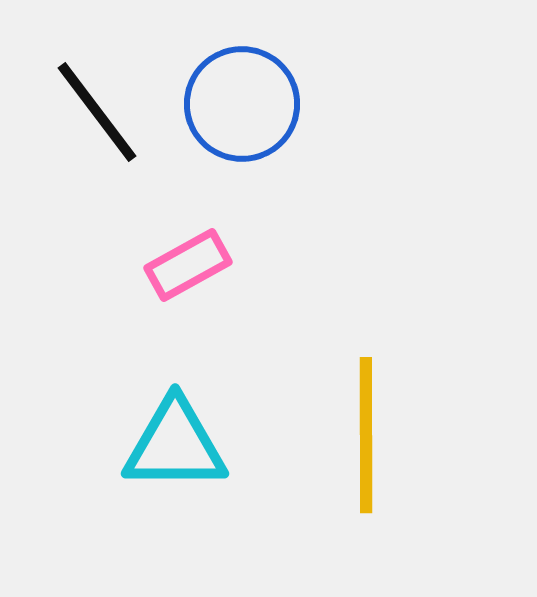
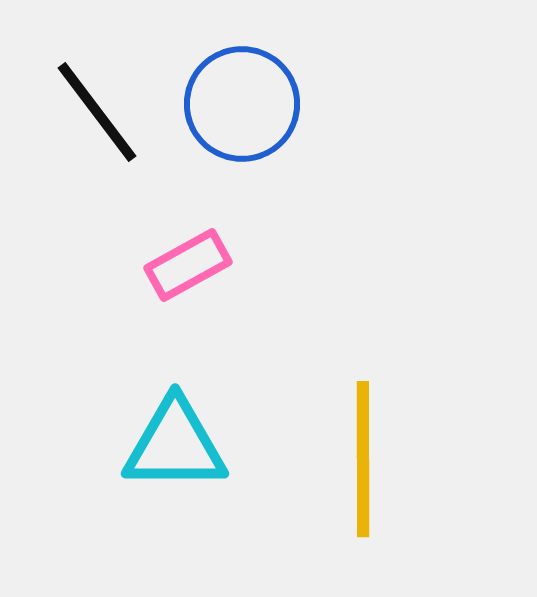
yellow line: moved 3 px left, 24 px down
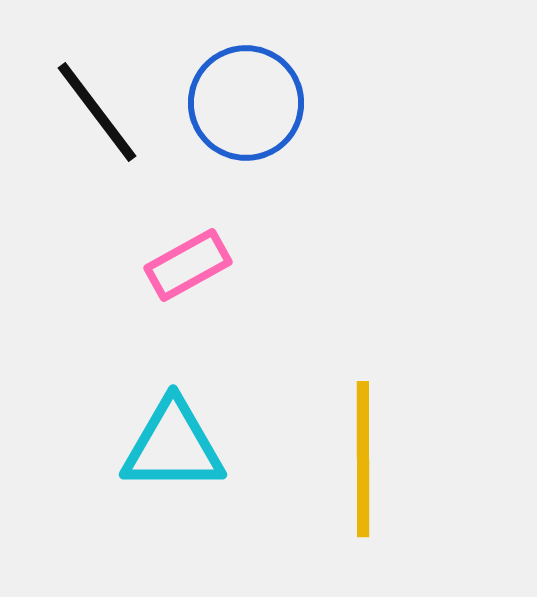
blue circle: moved 4 px right, 1 px up
cyan triangle: moved 2 px left, 1 px down
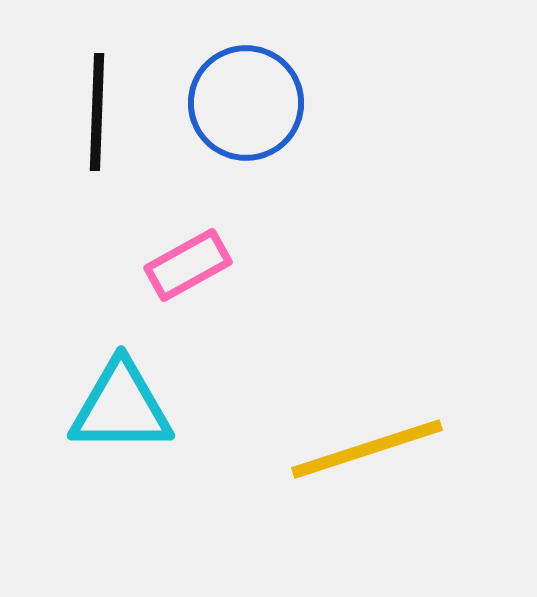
black line: rotated 39 degrees clockwise
cyan triangle: moved 52 px left, 39 px up
yellow line: moved 4 px right, 10 px up; rotated 72 degrees clockwise
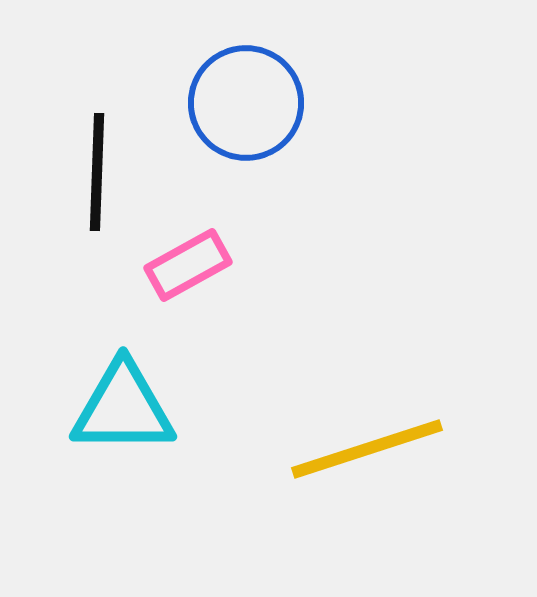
black line: moved 60 px down
cyan triangle: moved 2 px right, 1 px down
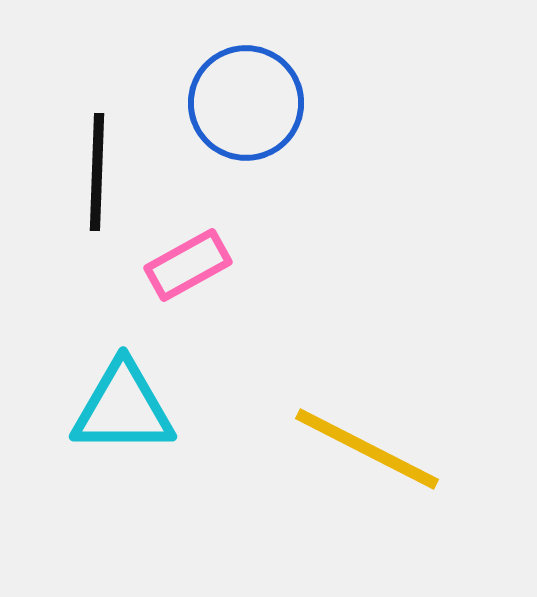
yellow line: rotated 45 degrees clockwise
